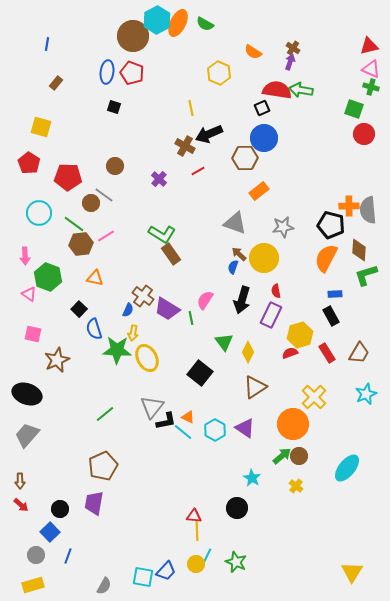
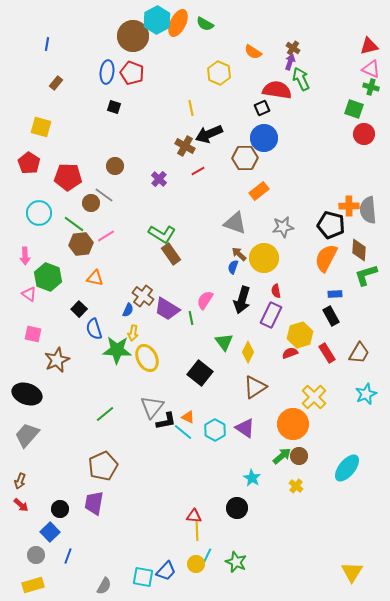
green arrow at (301, 90): moved 11 px up; rotated 55 degrees clockwise
brown arrow at (20, 481): rotated 21 degrees clockwise
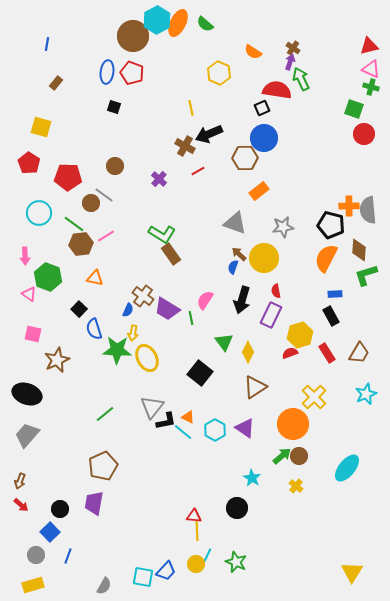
green semicircle at (205, 24): rotated 12 degrees clockwise
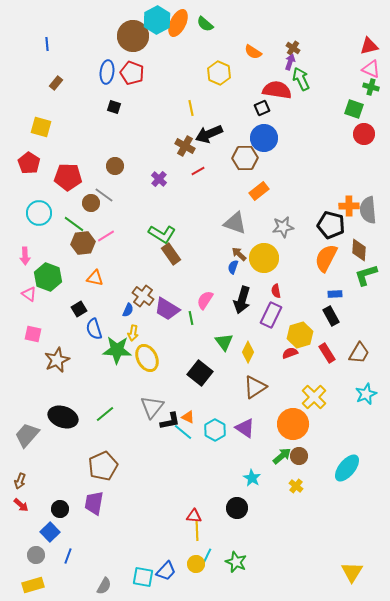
blue line at (47, 44): rotated 16 degrees counterclockwise
brown hexagon at (81, 244): moved 2 px right, 1 px up
black square at (79, 309): rotated 14 degrees clockwise
black ellipse at (27, 394): moved 36 px right, 23 px down
black L-shape at (166, 421): moved 4 px right
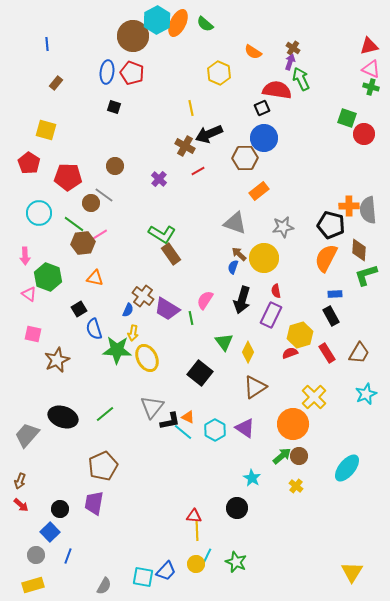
green square at (354, 109): moved 7 px left, 9 px down
yellow square at (41, 127): moved 5 px right, 3 px down
pink line at (106, 236): moved 7 px left, 1 px up
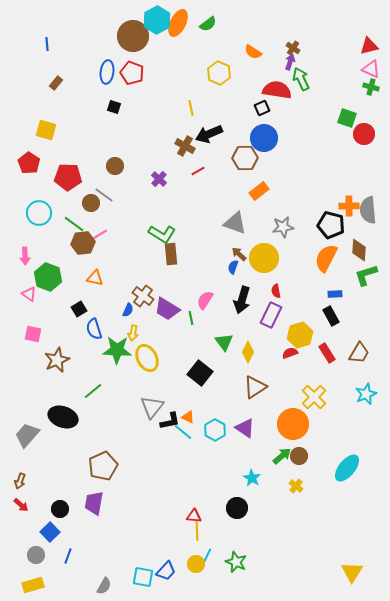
green semicircle at (205, 24): moved 3 px right; rotated 78 degrees counterclockwise
brown rectangle at (171, 254): rotated 30 degrees clockwise
green line at (105, 414): moved 12 px left, 23 px up
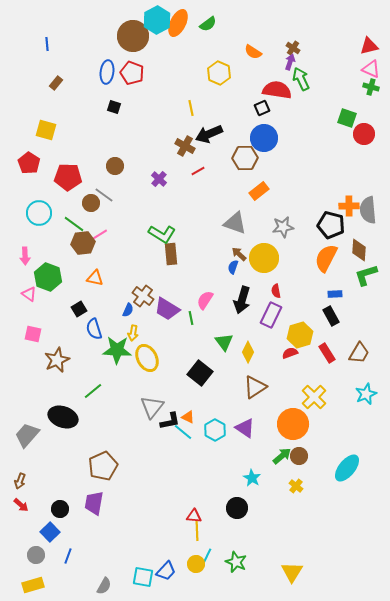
yellow triangle at (352, 572): moved 60 px left
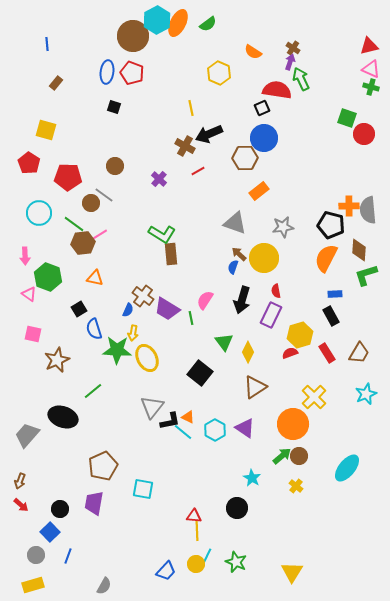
cyan square at (143, 577): moved 88 px up
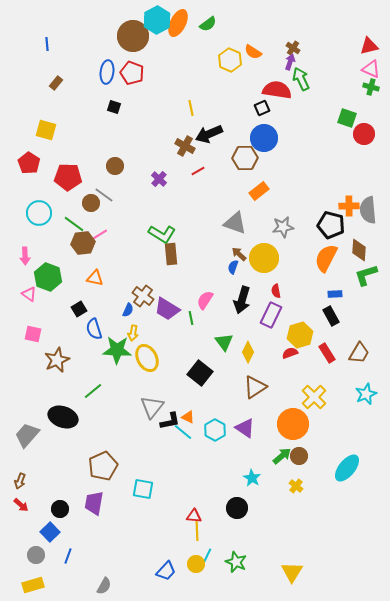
yellow hexagon at (219, 73): moved 11 px right, 13 px up
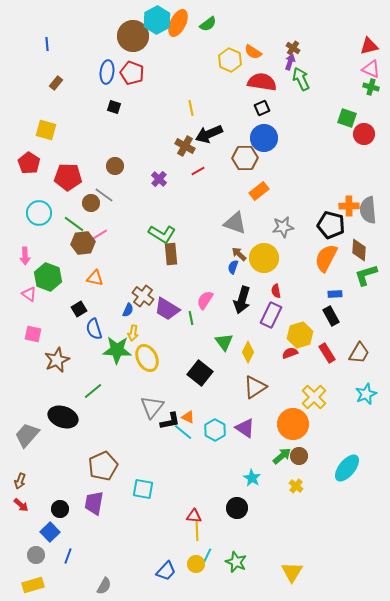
red semicircle at (277, 90): moved 15 px left, 8 px up
